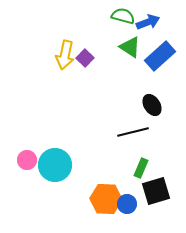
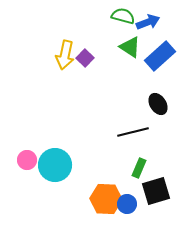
black ellipse: moved 6 px right, 1 px up
green rectangle: moved 2 px left
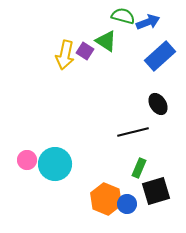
green triangle: moved 24 px left, 6 px up
purple square: moved 7 px up; rotated 12 degrees counterclockwise
cyan circle: moved 1 px up
orange hexagon: rotated 20 degrees clockwise
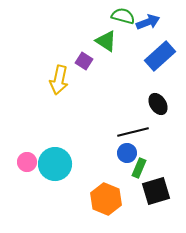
purple square: moved 1 px left, 10 px down
yellow arrow: moved 6 px left, 25 px down
pink circle: moved 2 px down
blue circle: moved 51 px up
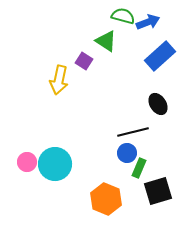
black square: moved 2 px right
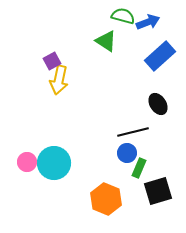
purple square: moved 32 px left; rotated 30 degrees clockwise
cyan circle: moved 1 px left, 1 px up
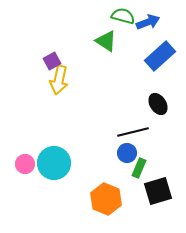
pink circle: moved 2 px left, 2 px down
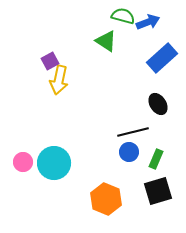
blue rectangle: moved 2 px right, 2 px down
purple square: moved 2 px left
blue circle: moved 2 px right, 1 px up
pink circle: moved 2 px left, 2 px up
green rectangle: moved 17 px right, 9 px up
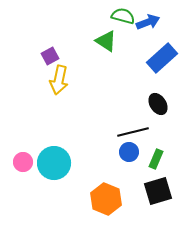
purple square: moved 5 px up
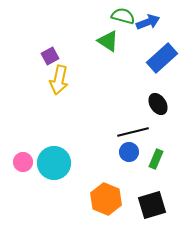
green triangle: moved 2 px right
black square: moved 6 px left, 14 px down
